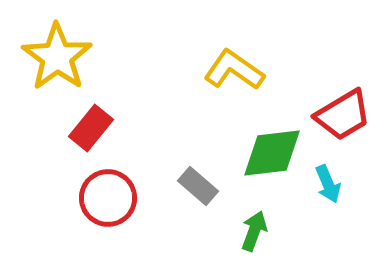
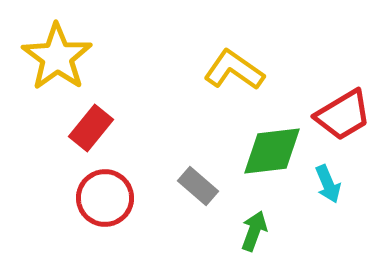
green diamond: moved 2 px up
red circle: moved 3 px left
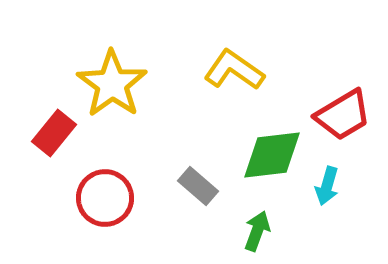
yellow star: moved 55 px right, 27 px down
red rectangle: moved 37 px left, 5 px down
green diamond: moved 4 px down
cyan arrow: moved 1 px left, 2 px down; rotated 39 degrees clockwise
green arrow: moved 3 px right
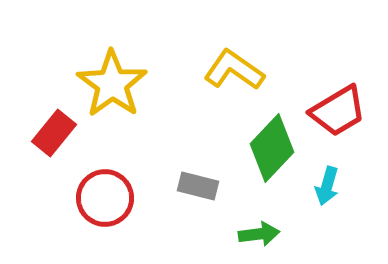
red trapezoid: moved 5 px left, 4 px up
green diamond: moved 7 px up; rotated 40 degrees counterclockwise
gray rectangle: rotated 27 degrees counterclockwise
green arrow: moved 2 px right, 3 px down; rotated 63 degrees clockwise
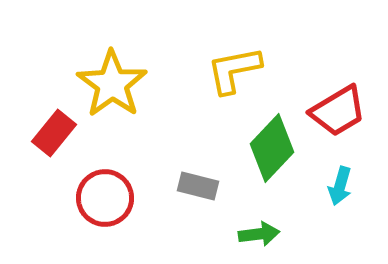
yellow L-shape: rotated 46 degrees counterclockwise
cyan arrow: moved 13 px right
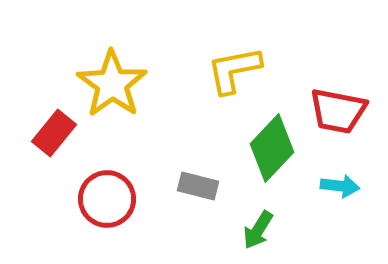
red trapezoid: rotated 42 degrees clockwise
cyan arrow: rotated 99 degrees counterclockwise
red circle: moved 2 px right, 1 px down
green arrow: moved 1 px left, 4 px up; rotated 129 degrees clockwise
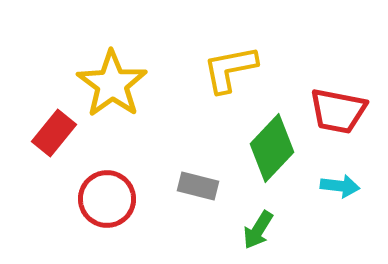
yellow L-shape: moved 4 px left, 1 px up
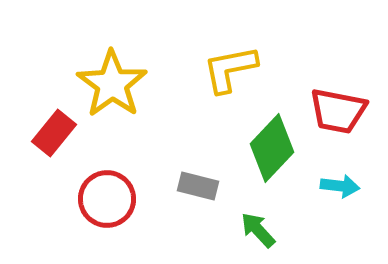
green arrow: rotated 105 degrees clockwise
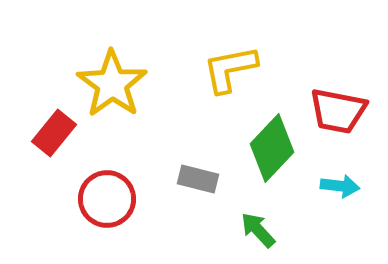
gray rectangle: moved 7 px up
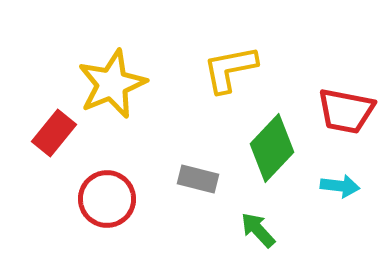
yellow star: rotated 14 degrees clockwise
red trapezoid: moved 8 px right
